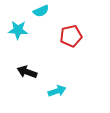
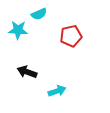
cyan semicircle: moved 2 px left, 3 px down
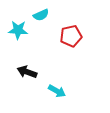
cyan semicircle: moved 2 px right, 1 px down
cyan arrow: rotated 48 degrees clockwise
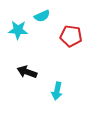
cyan semicircle: moved 1 px right, 1 px down
red pentagon: rotated 20 degrees clockwise
cyan arrow: rotated 72 degrees clockwise
